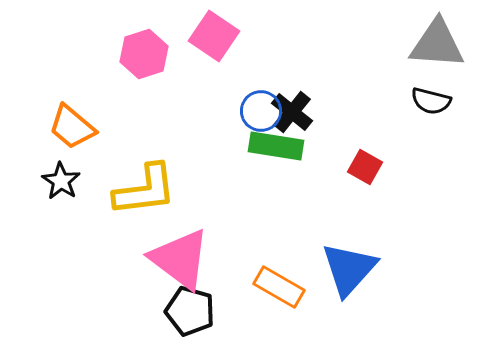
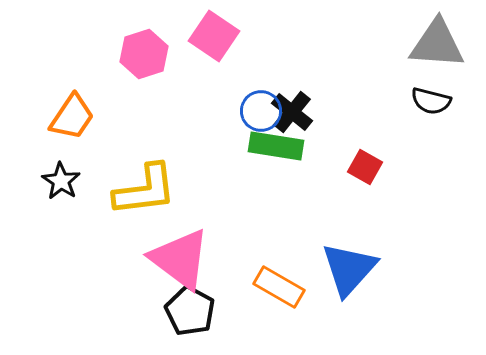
orange trapezoid: moved 10 px up; rotated 96 degrees counterclockwise
black pentagon: rotated 12 degrees clockwise
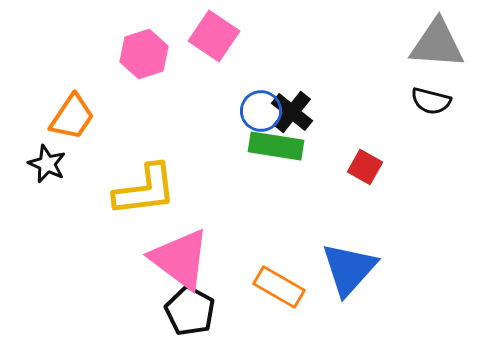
black star: moved 14 px left, 17 px up; rotated 9 degrees counterclockwise
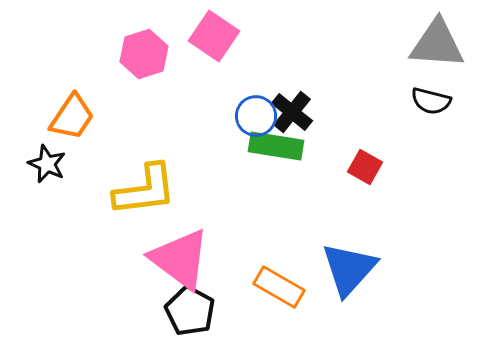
blue circle: moved 5 px left, 5 px down
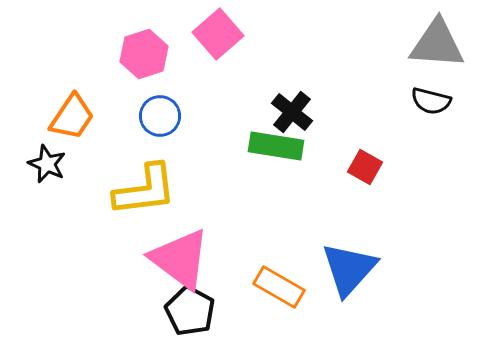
pink square: moved 4 px right, 2 px up; rotated 15 degrees clockwise
blue circle: moved 96 px left
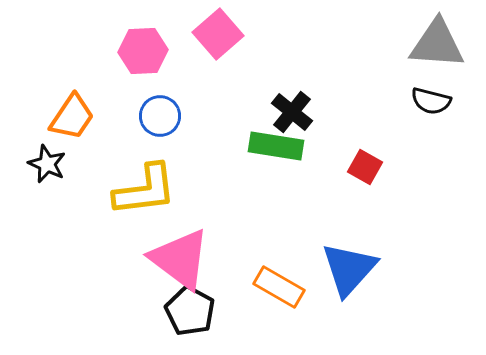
pink hexagon: moved 1 px left, 3 px up; rotated 15 degrees clockwise
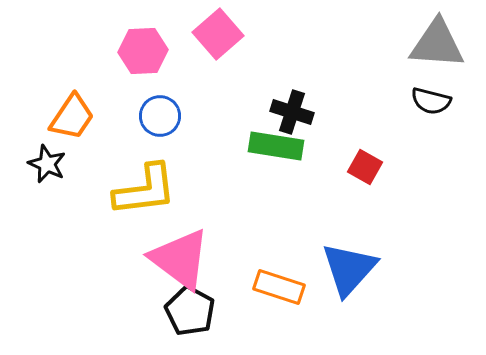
black cross: rotated 21 degrees counterclockwise
orange rectangle: rotated 12 degrees counterclockwise
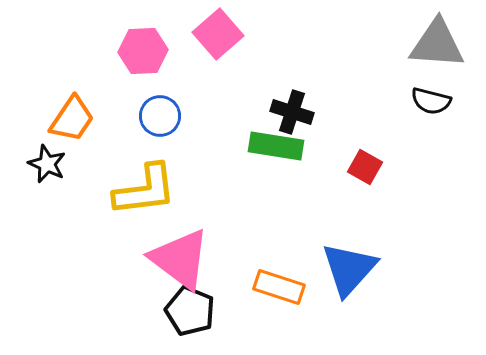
orange trapezoid: moved 2 px down
black pentagon: rotated 6 degrees counterclockwise
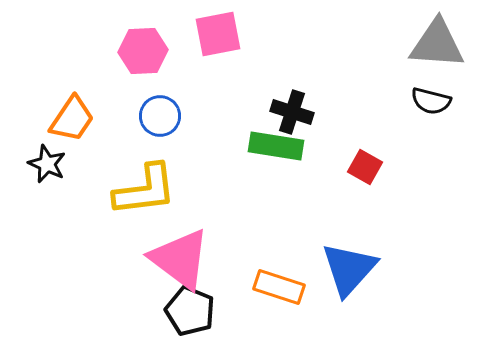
pink square: rotated 30 degrees clockwise
